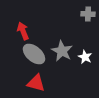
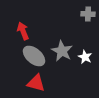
gray ellipse: moved 2 px down
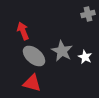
gray cross: rotated 16 degrees counterclockwise
red triangle: moved 4 px left
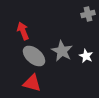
white star: moved 1 px right, 1 px up
